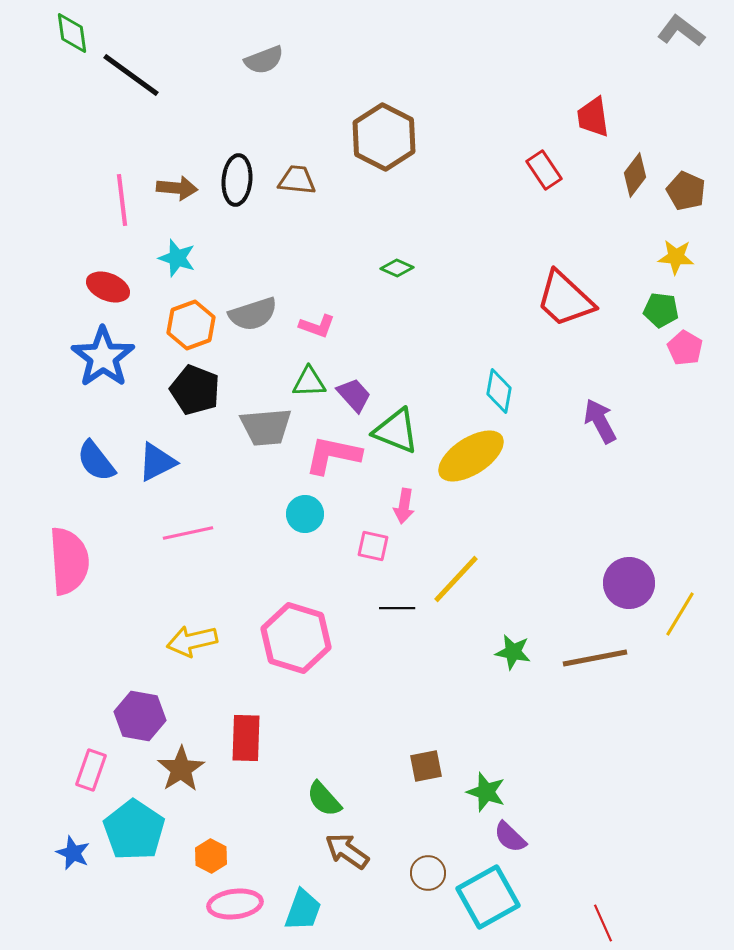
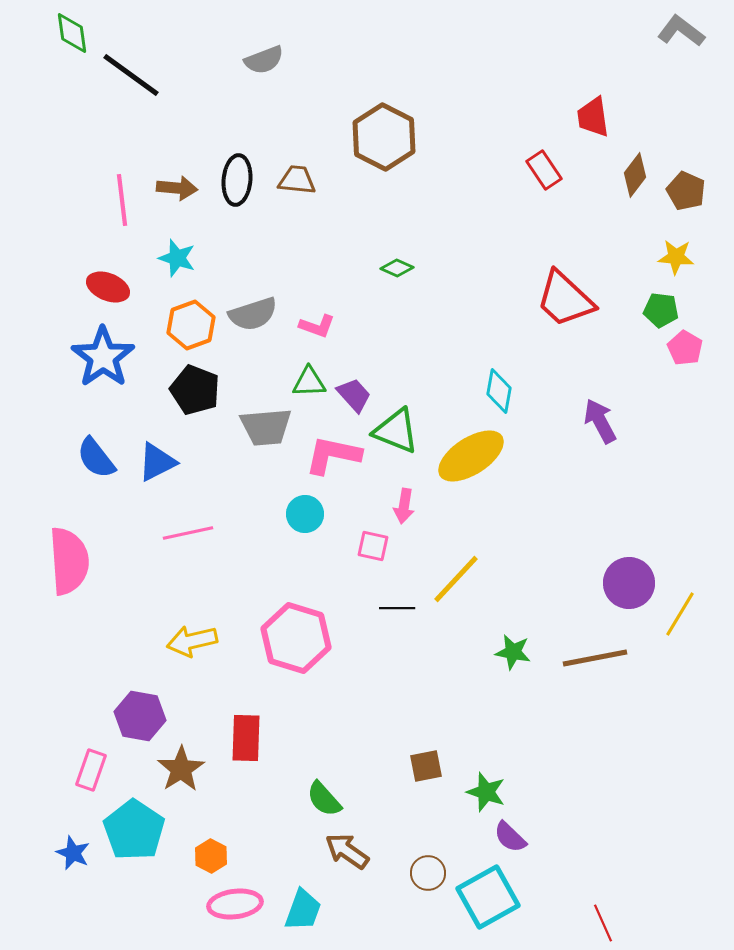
blue semicircle at (96, 461): moved 3 px up
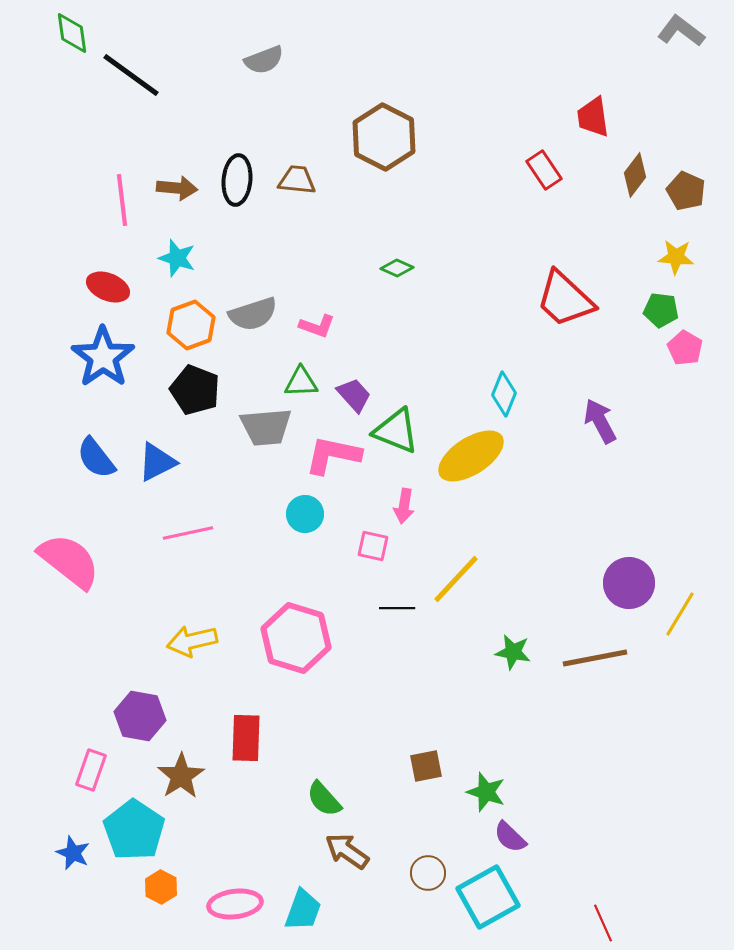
green triangle at (309, 382): moved 8 px left
cyan diamond at (499, 391): moved 5 px right, 3 px down; rotated 12 degrees clockwise
pink semicircle at (69, 561): rotated 48 degrees counterclockwise
brown star at (181, 769): moved 7 px down
orange hexagon at (211, 856): moved 50 px left, 31 px down
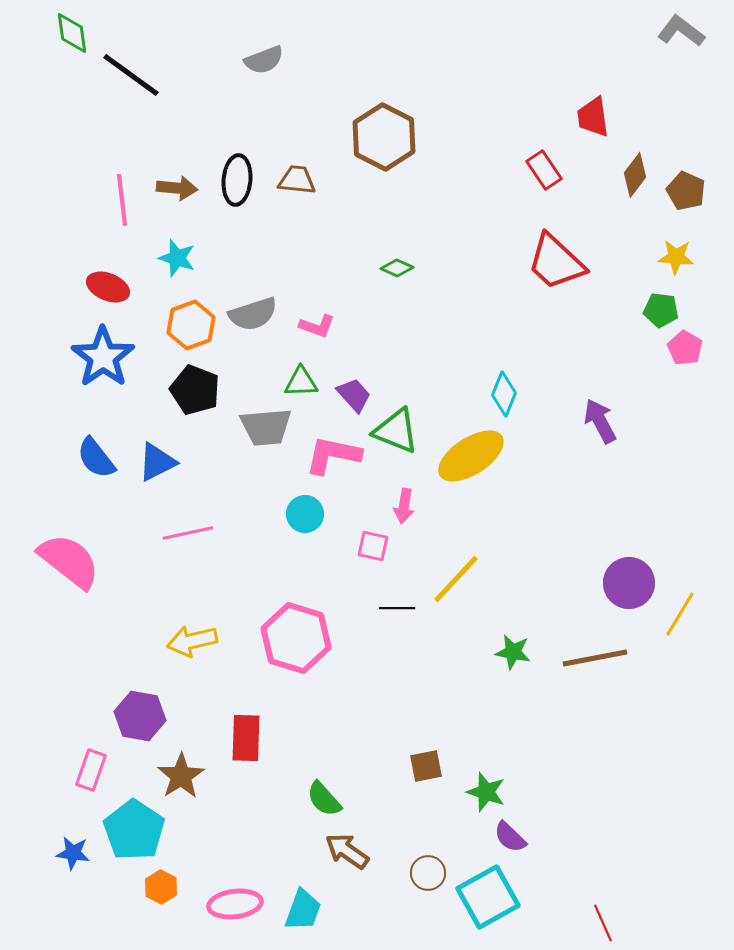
red trapezoid at (565, 299): moved 9 px left, 37 px up
blue star at (73, 853): rotated 16 degrees counterclockwise
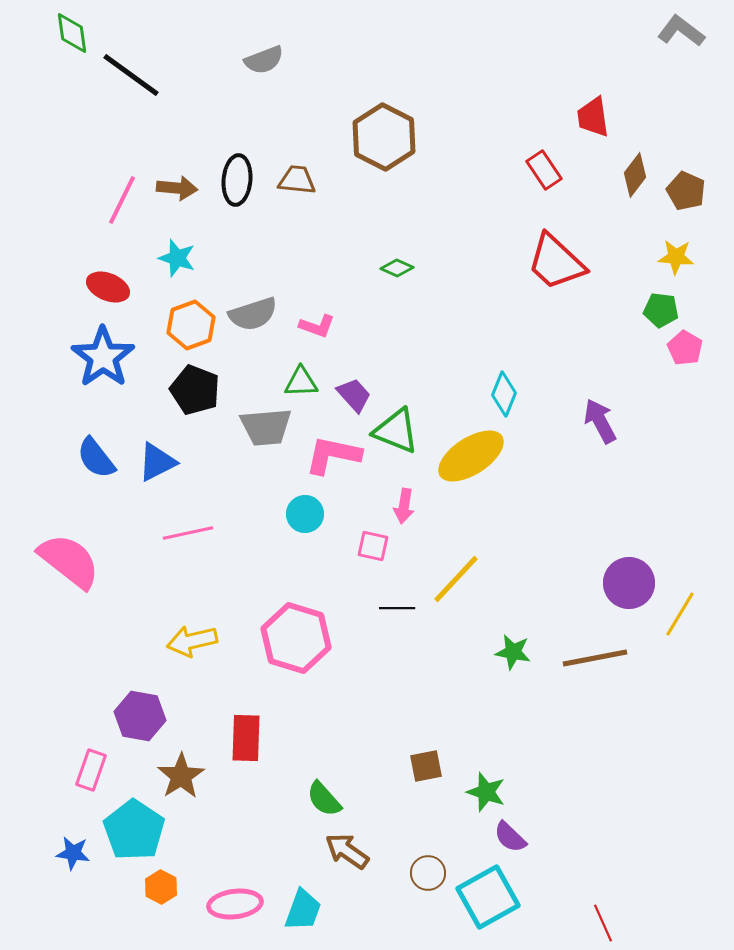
pink line at (122, 200): rotated 33 degrees clockwise
